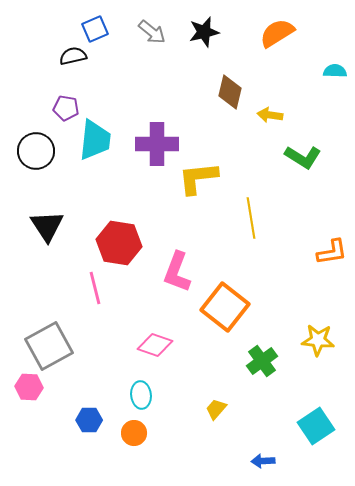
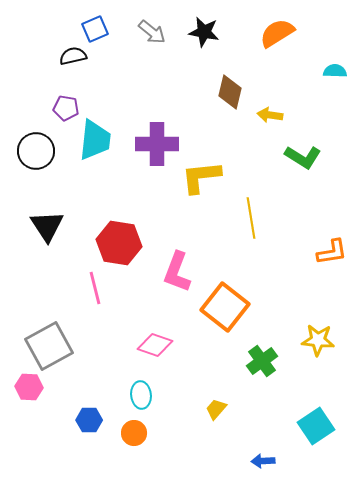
black star: rotated 24 degrees clockwise
yellow L-shape: moved 3 px right, 1 px up
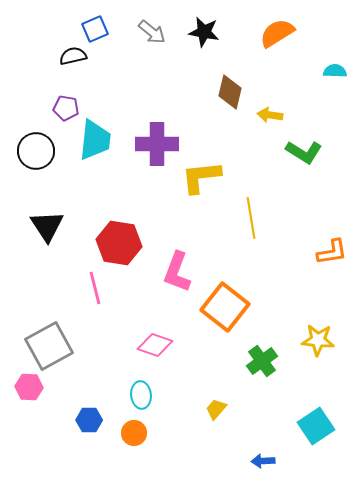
green L-shape: moved 1 px right, 5 px up
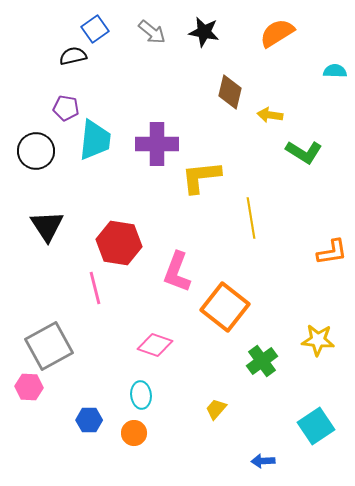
blue square: rotated 12 degrees counterclockwise
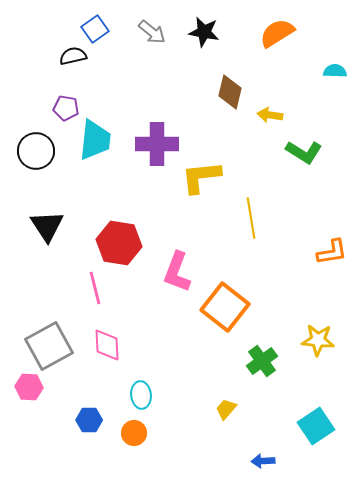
pink diamond: moved 48 px left; rotated 68 degrees clockwise
yellow trapezoid: moved 10 px right
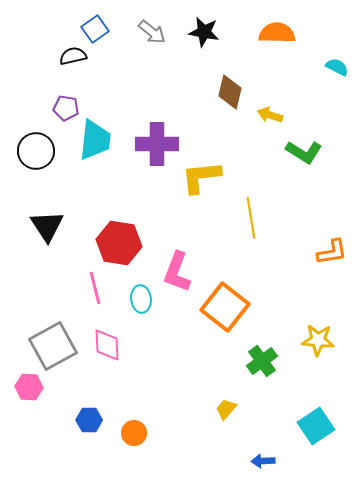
orange semicircle: rotated 33 degrees clockwise
cyan semicircle: moved 2 px right, 4 px up; rotated 25 degrees clockwise
yellow arrow: rotated 10 degrees clockwise
gray square: moved 4 px right
cyan ellipse: moved 96 px up
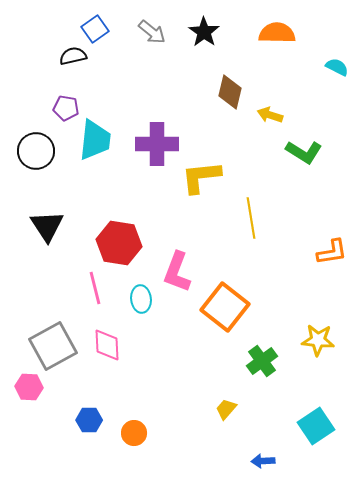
black star: rotated 24 degrees clockwise
